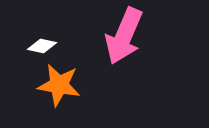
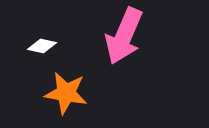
orange star: moved 7 px right, 8 px down
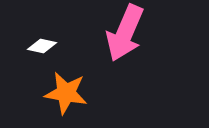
pink arrow: moved 1 px right, 3 px up
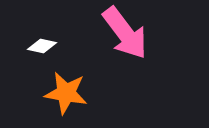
pink arrow: rotated 60 degrees counterclockwise
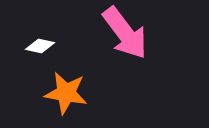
white diamond: moved 2 px left
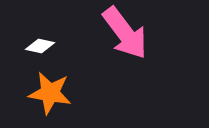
orange star: moved 16 px left
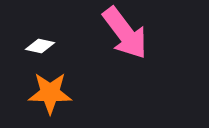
orange star: rotated 9 degrees counterclockwise
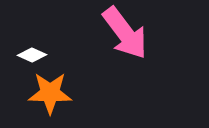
white diamond: moved 8 px left, 9 px down; rotated 12 degrees clockwise
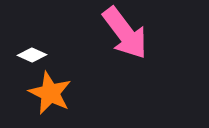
orange star: rotated 24 degrees clockwise
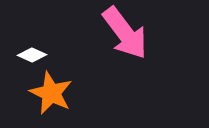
orange star: moved 1 px right
